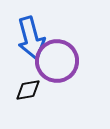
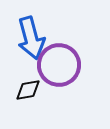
purple circle: moved 2 px right, 4 px down
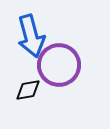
blue arrow: moved 2 px up
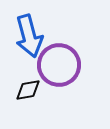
blue arrow: moved 2 px left
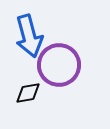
black diamond: moved 3 px down
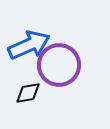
blue arrow: moved 9 px down; rotated 99 degrees counterclockwise
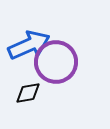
purple circle: moved 3 px left, 3 px up
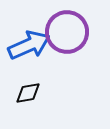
purple circle: moved 11 px right, 30 px up
